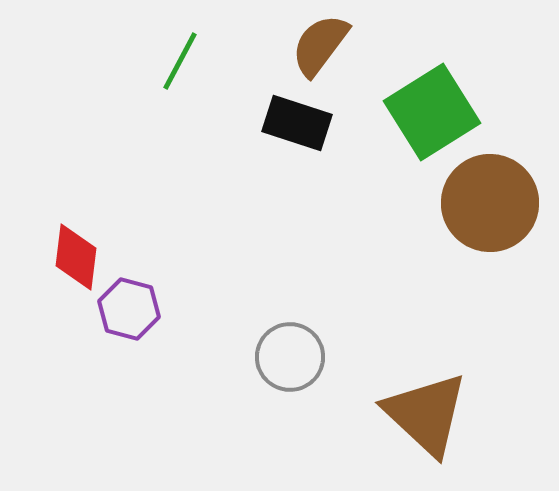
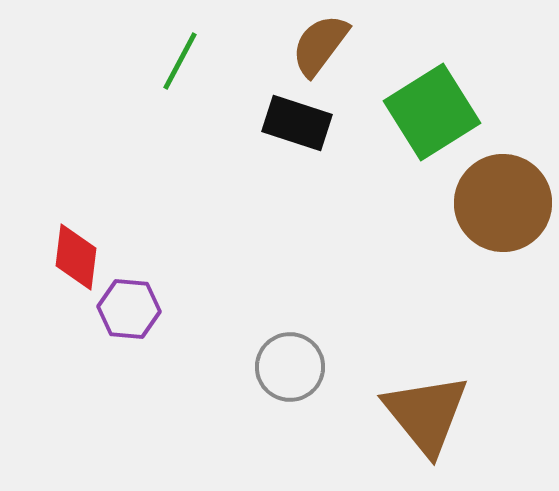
brown circle: moved 13 px right
purple hexagon: rotated 10 degrees counterclockwise
gray circle: moved 10 px down
brown triangle: rotated 8 degrees clockwise
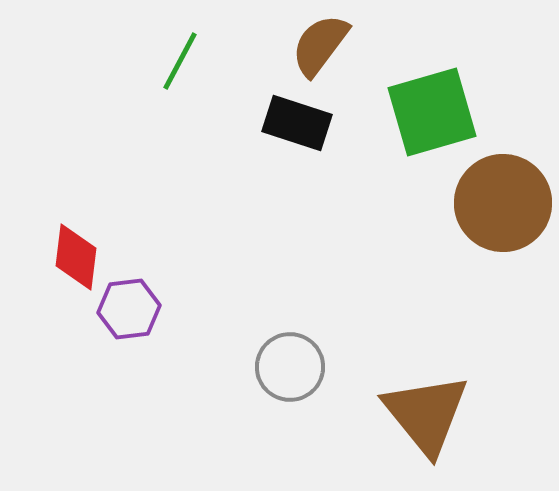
green square: rotated 16 degrees clockwise
purple hexagon: rotated 12 degrees counterclockwise
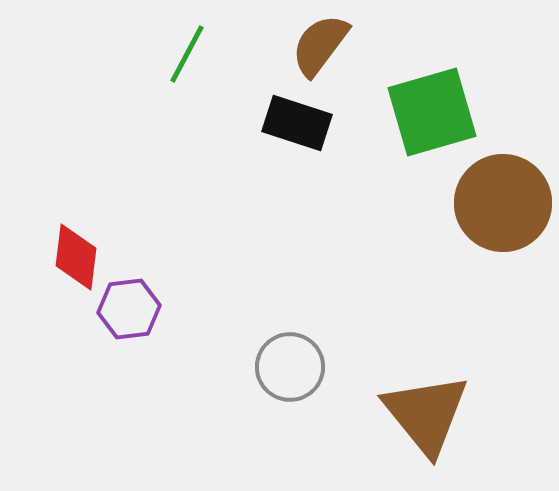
green line: moved 7 px right, 7 px up
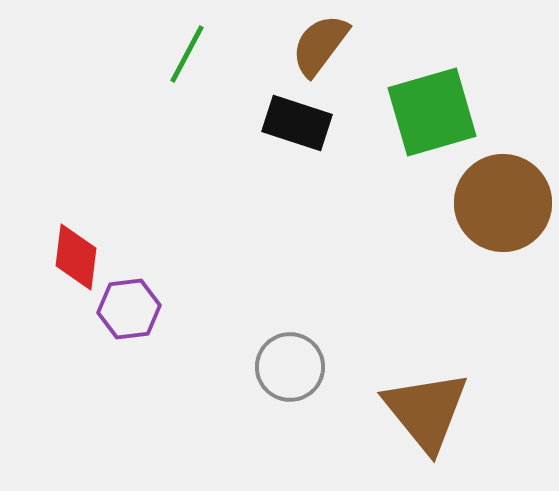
brown triangle: moved 3 px up
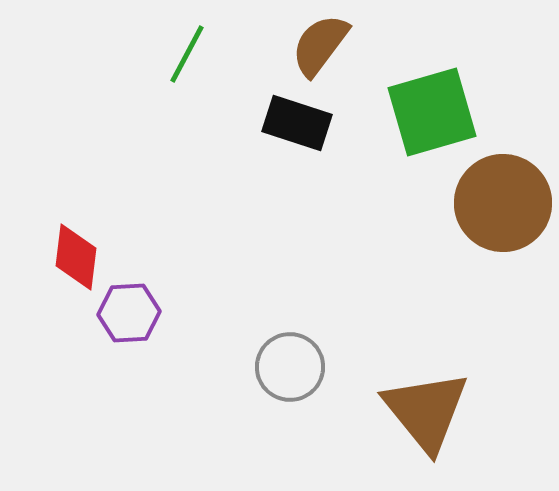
purple hexagon: moved 4 px down; rotated 4 degrees clockwise
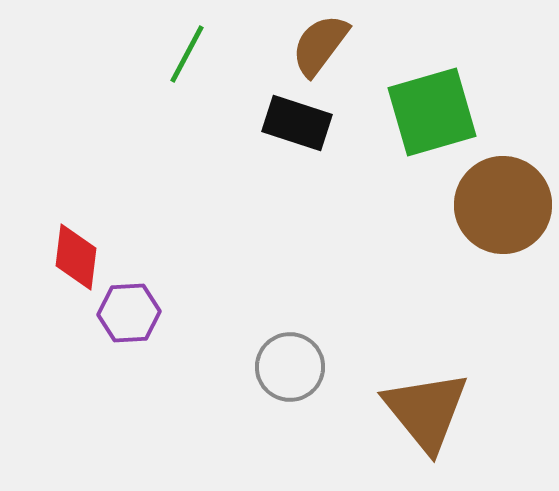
brown circle: moved 2 px down
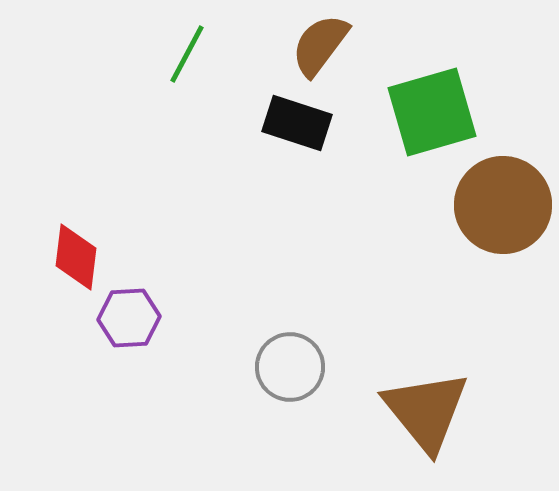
purple hexagon: moved 5 px down
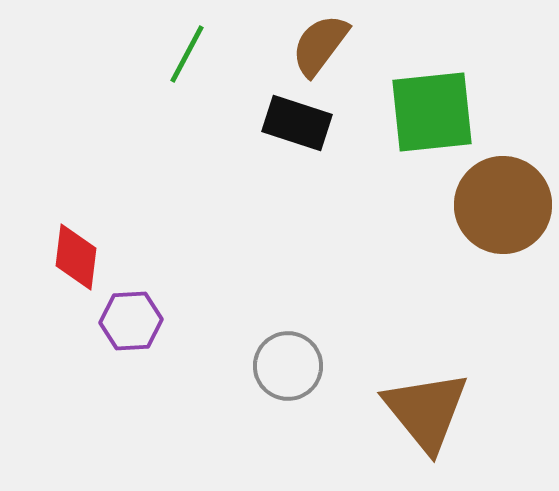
green square: rotated 10 degrees clockwise
purple hexagon: moved 2 px right, 3 px down
gray circle: moved 2 px left, 1 px up
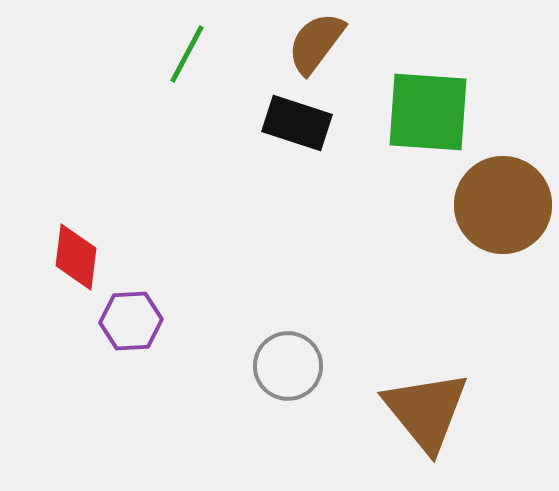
brown semicircle: moved 4 px left, 2 px up
green square: moved 4 px left; rotated 10 degrees clockwise
